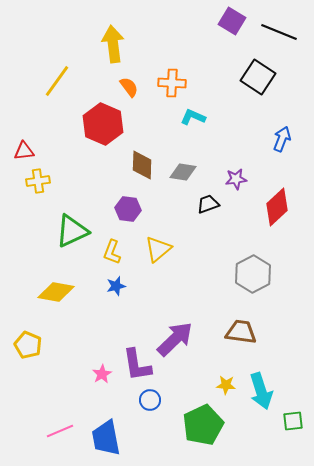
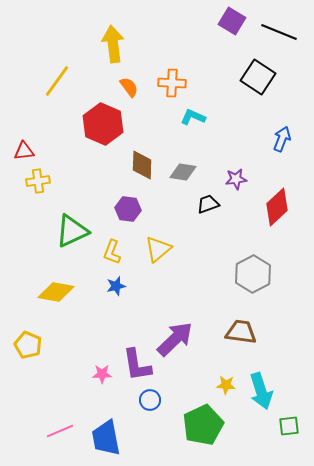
pink star: rotated 30 degrees clockwise
green square: moved 4 px left, 5 px down
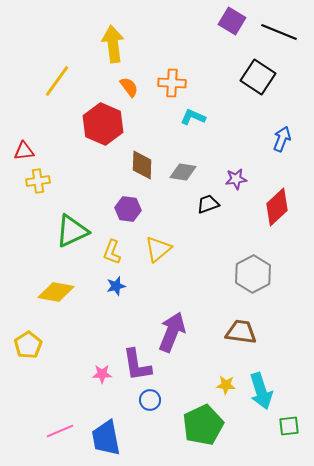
purple arrow: moved 3 px left, 7 px up; rotated 24 degrees counterclockwise
yellow pentagon: rotated 16 degrees clockwise
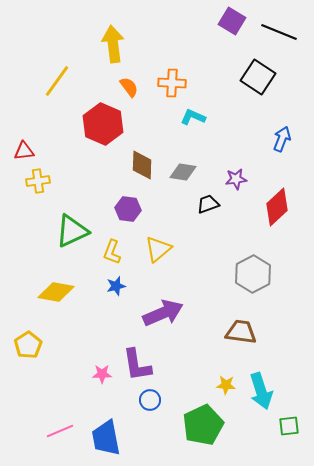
purple arrow: moved 9 px left, 19 px up; rotated 45 degrees clockwise
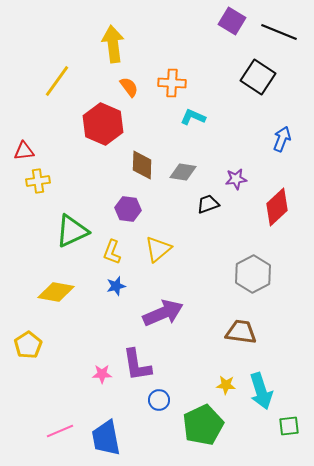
blue circle: moved 9 px right
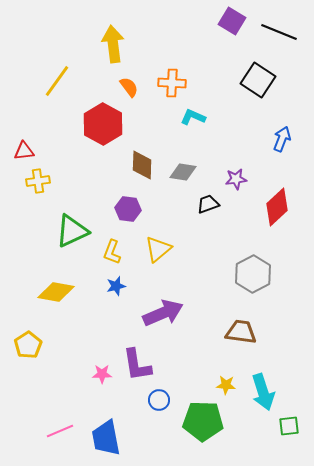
black square: moved 3 px down
red hexagon: rotated 6 degrees clockwise
cyan arrow: moved 2 px right, 1 px down
green pentagon: moved 4 px up; rotated 27 degrees clockwise
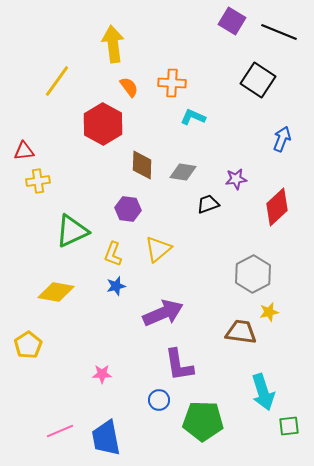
yellow L-shape: moved 1 px right, 2 px down
purple L-shape: moved 42 px right
yellow star: moved 43 px right, 73 px up; rotated 18 degrees counterclockwise
